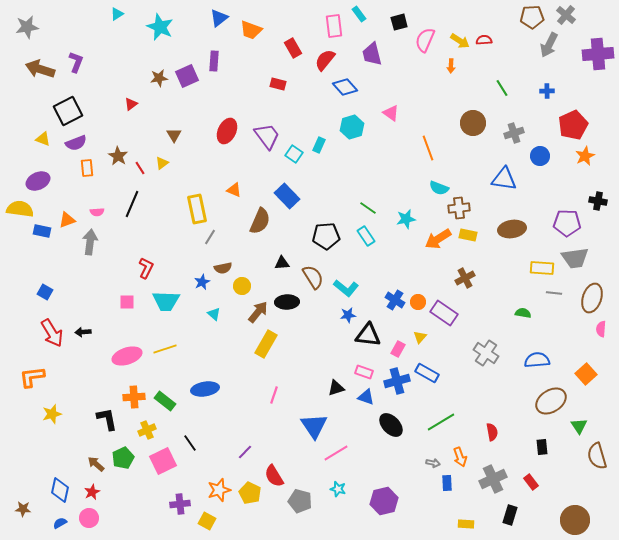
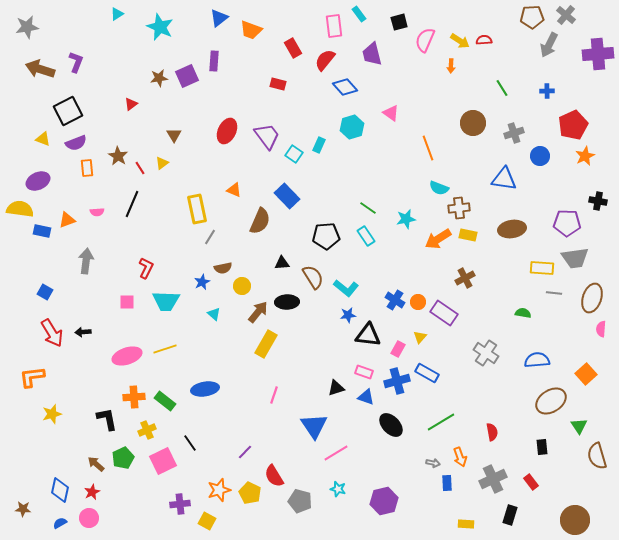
gray arrow at (90, 242): moved 4 px left, 19 px down
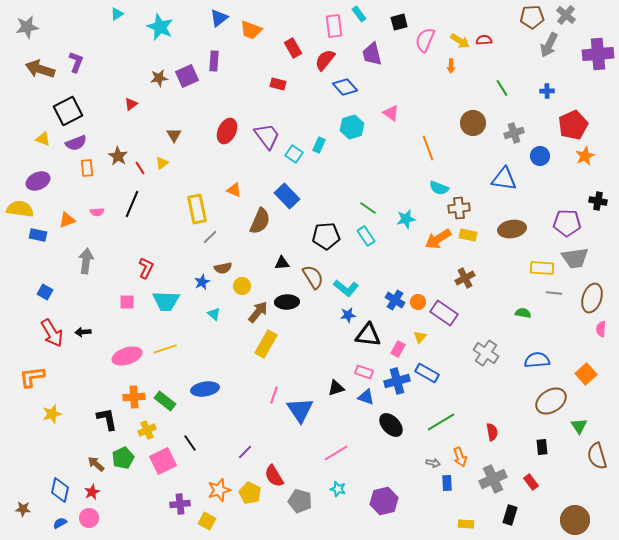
blue rectangle at (42, 231): moved 4 px left, 4 px down
gray line at (210, 237): rotated 14 degrees clockwise
blue triangle at (314, 426): moved 14 px left, 16 px up
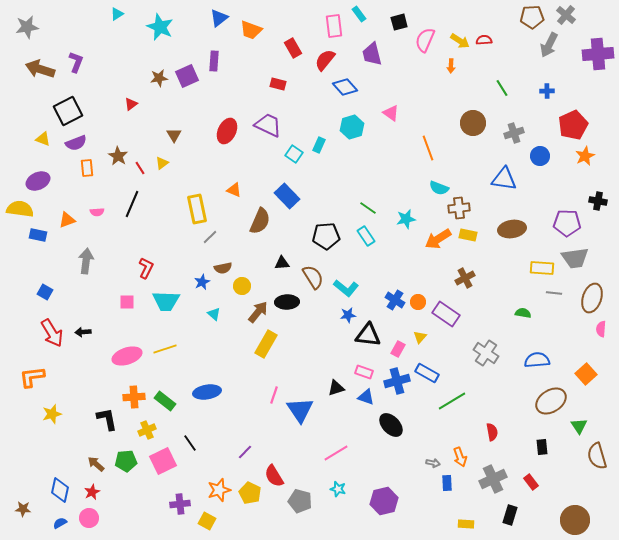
purple trapezoid at (267, 136): moved 1 px right, 11 px up; rotated 28 degrees counterclockwise
purple rectangle at (444, 313): moved 2 px right, 1 px down
blue ellipse at (205, 389): moved 2 px right, 3 px down
green line at (441, 422): moved 11 px right, 21 px up
green pentagon at (123, 458): moved 3 px right, 3 px down; rotated 20 degrees clockwise
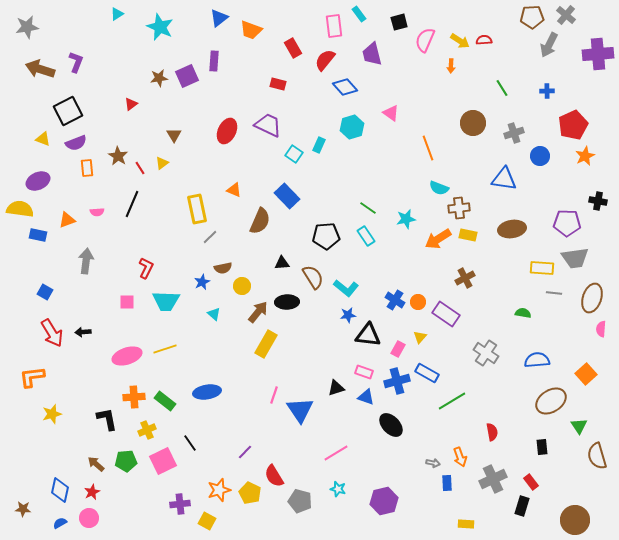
black rectangle at (510, 515): moved 12 px right, 9 px up
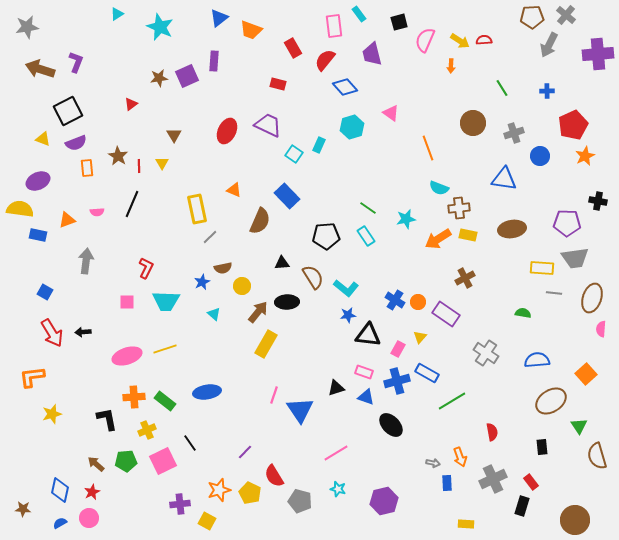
yellow triangle at (162, 163): rotated 24 degrees counterclockwise
red line at (140, 168): moved 1 px left, 2 px up; rotated 32 degrees clockwise
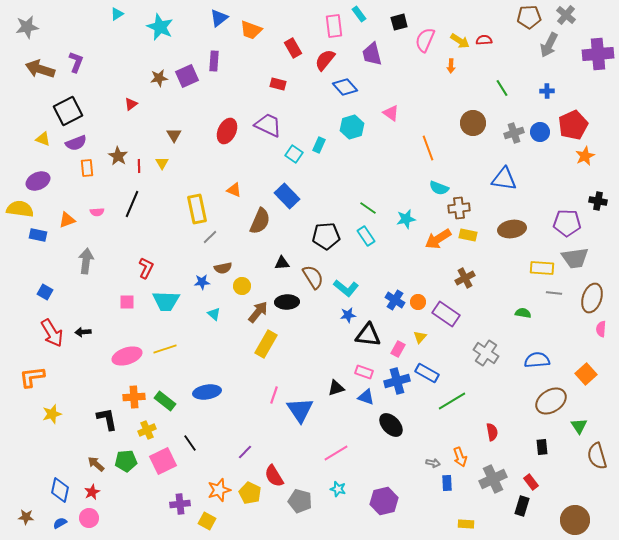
brown pentagon at (532, 17): moved 3 px left
blue circle at (540, 156): moved 24 px up
blue star at (202, 282): rotated 21 degrees clockwise
brown star at (23, 509): moved 3 px right, 8 px down
